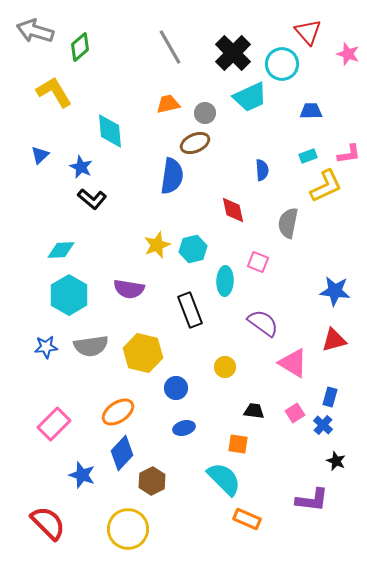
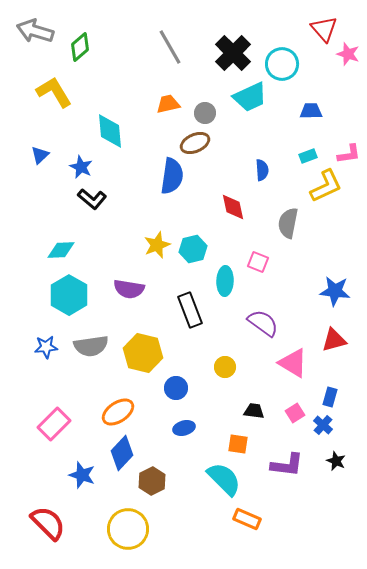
red triangle at (308, 32): moved 16 px right, 3 px up
red diamond at (233, 210): moved 3 px up
purple L-shape at (312, 500): moved 25 px left, 35 px up
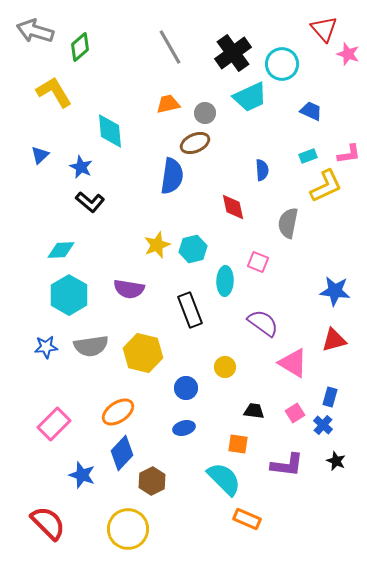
black cross at (233, 53): rotated 9 degrees clockwise
blue trapezoid at (311, 111): rotated 25 degrees clockwise
black L-shape at (92, 199): moved 2 px left, 3 px down
blue circle at (176, 388): moved 10 px right
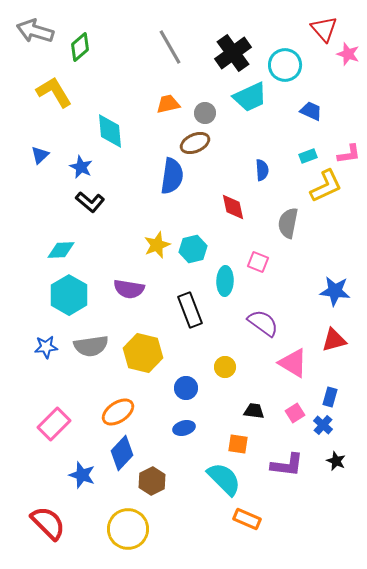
cyan circle at (282, 64): moved 3 px right, 1 px down
